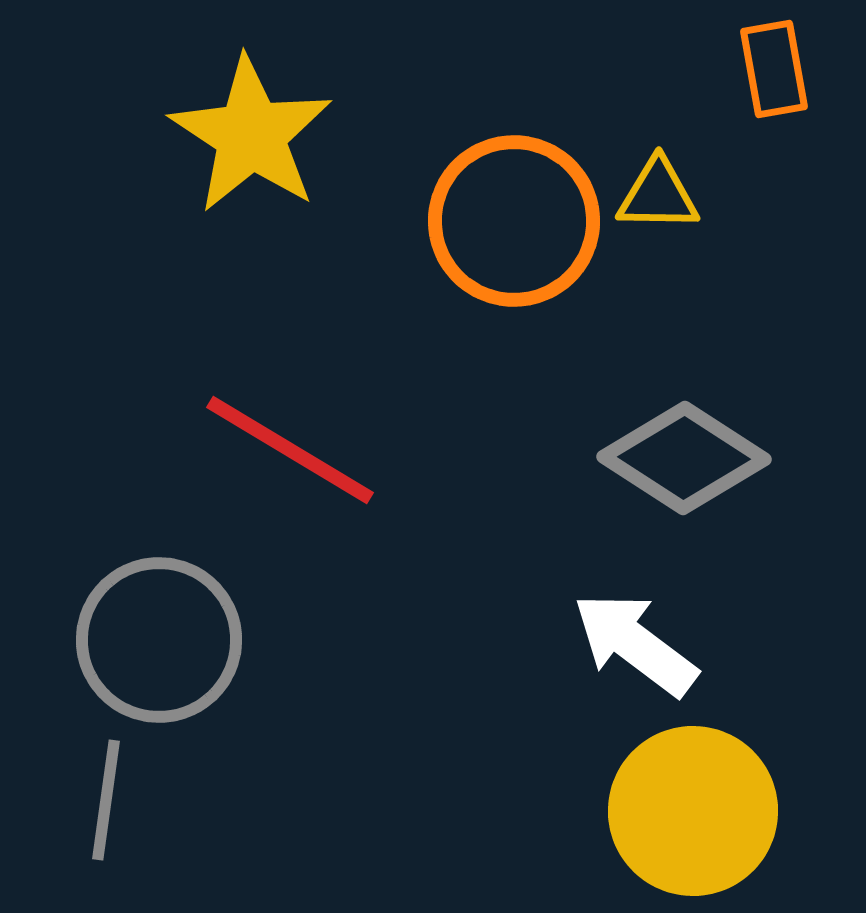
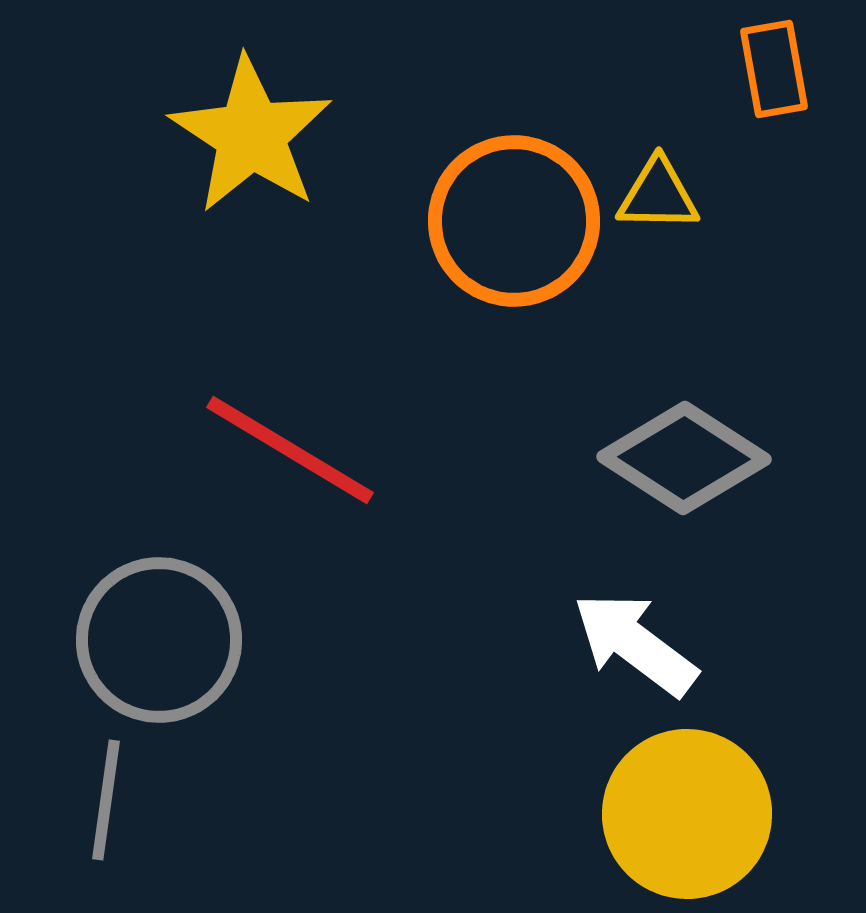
yellow circle: moved 6 px left, 3 px down
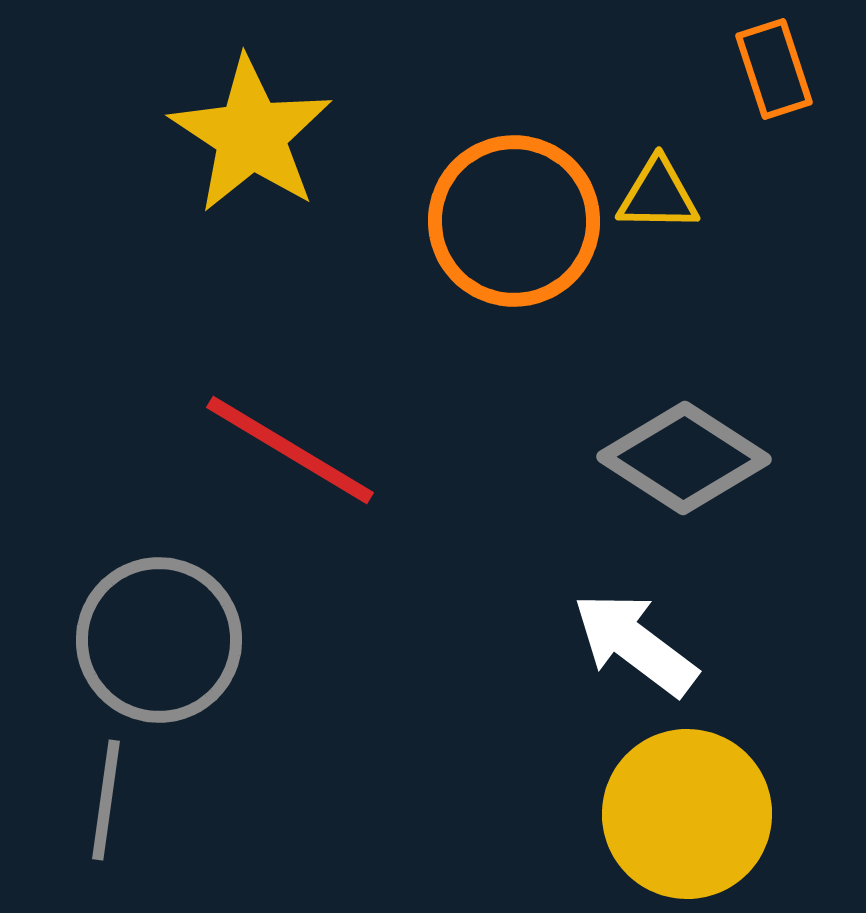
orange rectangle: rotated 8 degrees counterclockwise
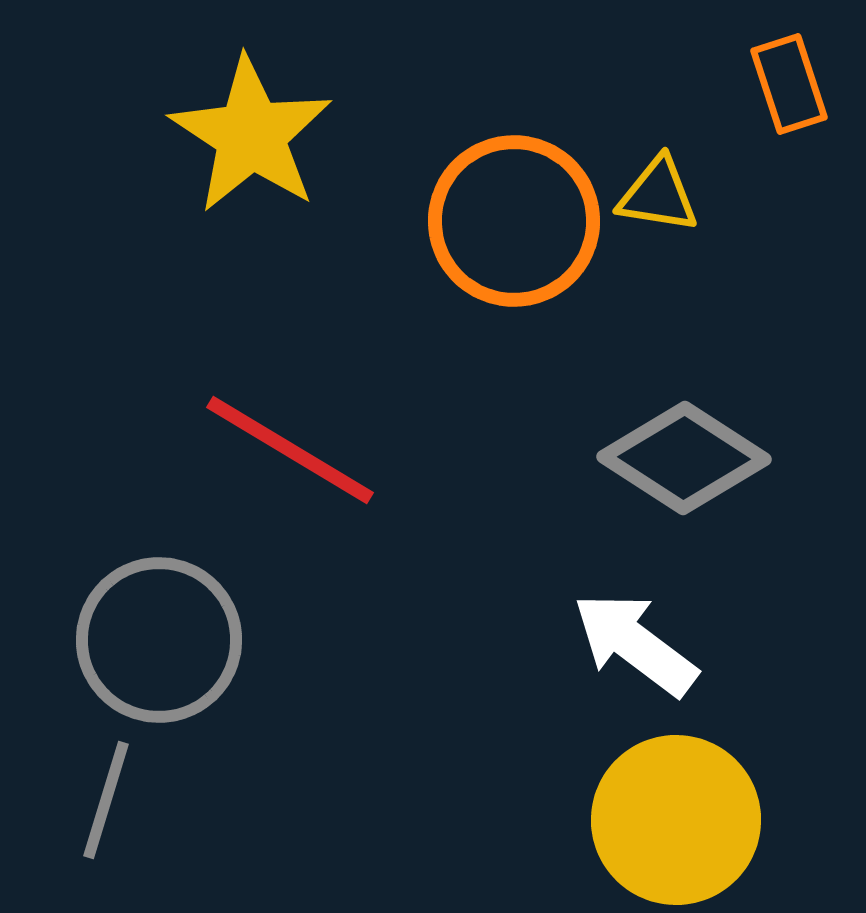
orange rectangle: moved 15 px right, 15 px down
yellow triangle: rotated 8 degrees clockwise
gray line: rotated 9 degrees clockwise
yellow circle: moved 11 px left, 6 px down
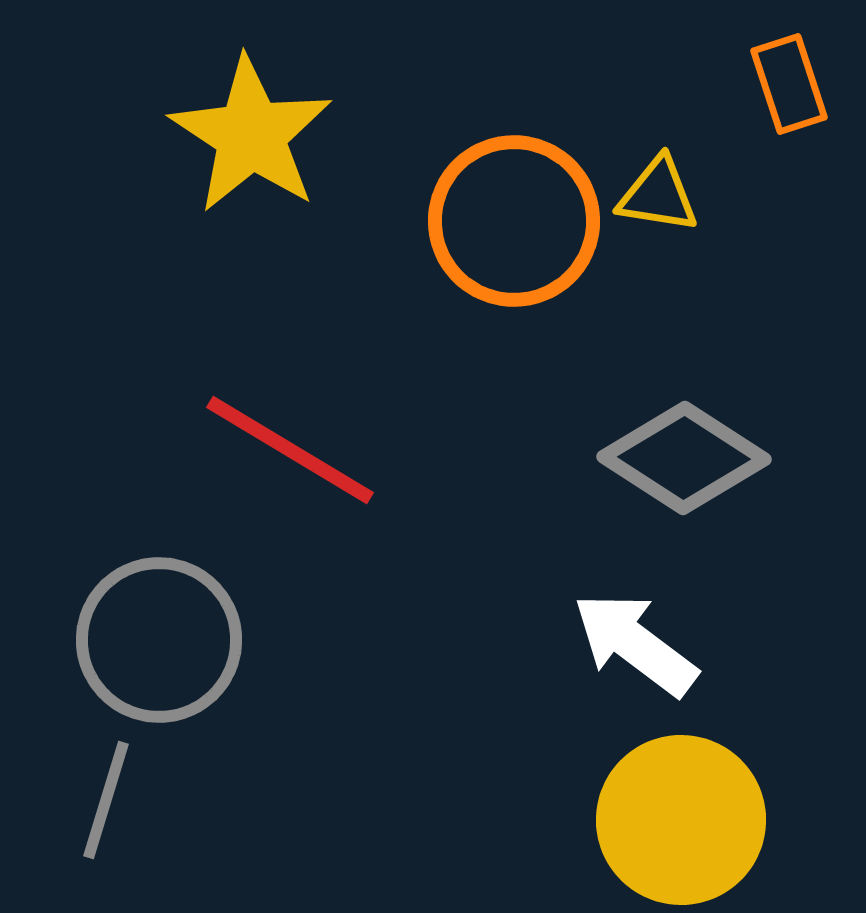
yellow circle: moved 5 px right
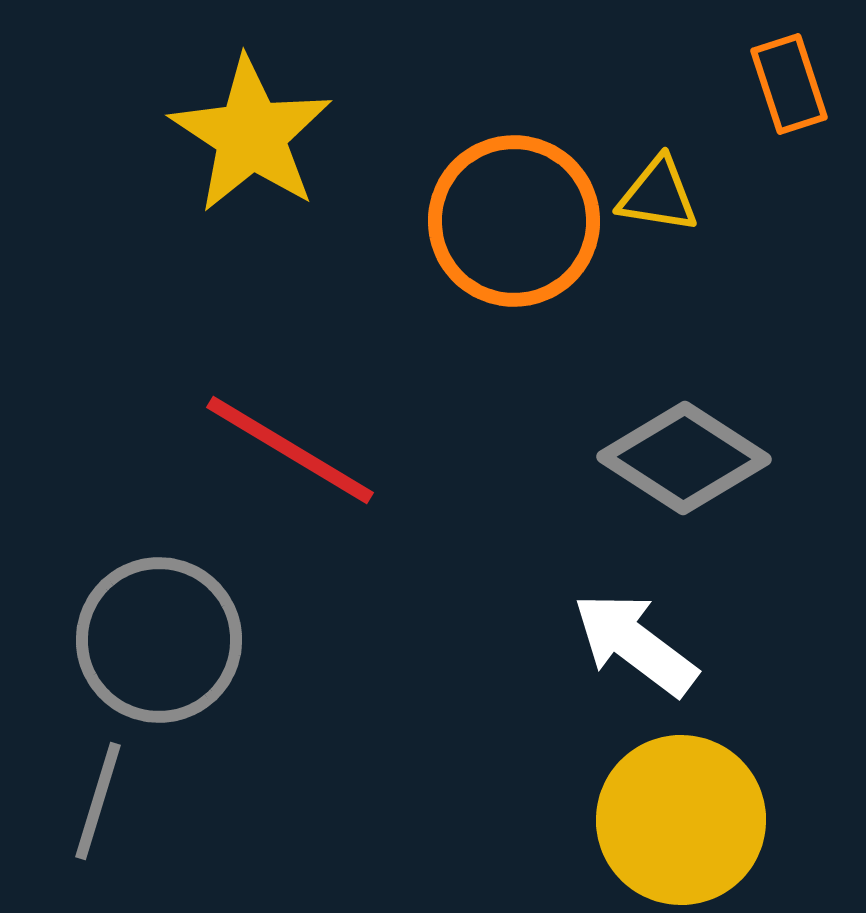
gray line: moved 8 px left, 1 px down
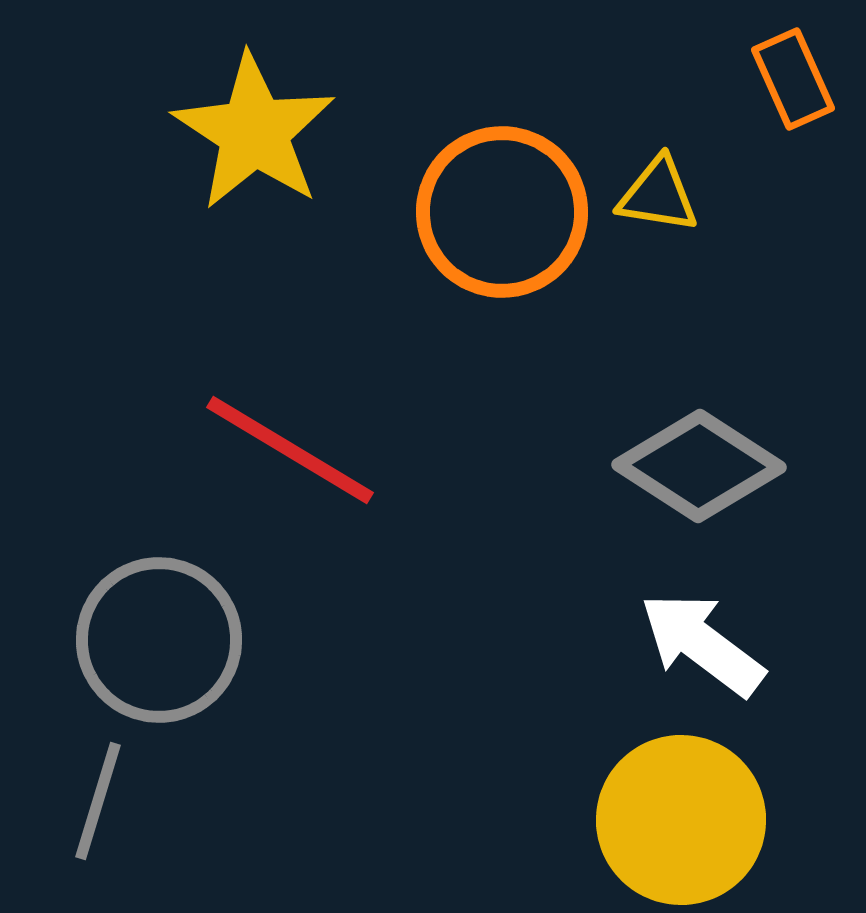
orange rectangle: moved 4 px right, 5 px up; rotated 6 degrees counterclockwise
yellow star: moved 3 px right, 3 px up
orange circle: moved 12 px left, 9 px up
gray diamond: moved 15 px right, 8 px down
white arrow: moved 67 px right
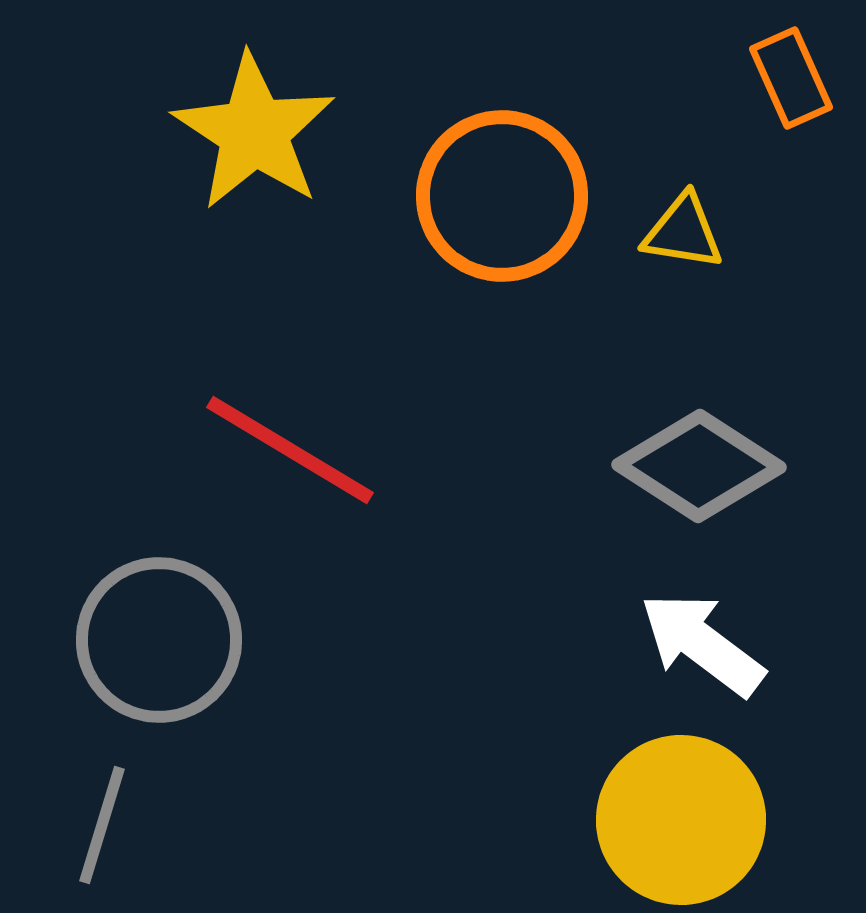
orange rectangle: moved 2 px left, 1 px up
yellow triangle: moved 25 px right, 37 px down
orange circle: moved 16 px up
gray line: moved 4 px right, 24 px down
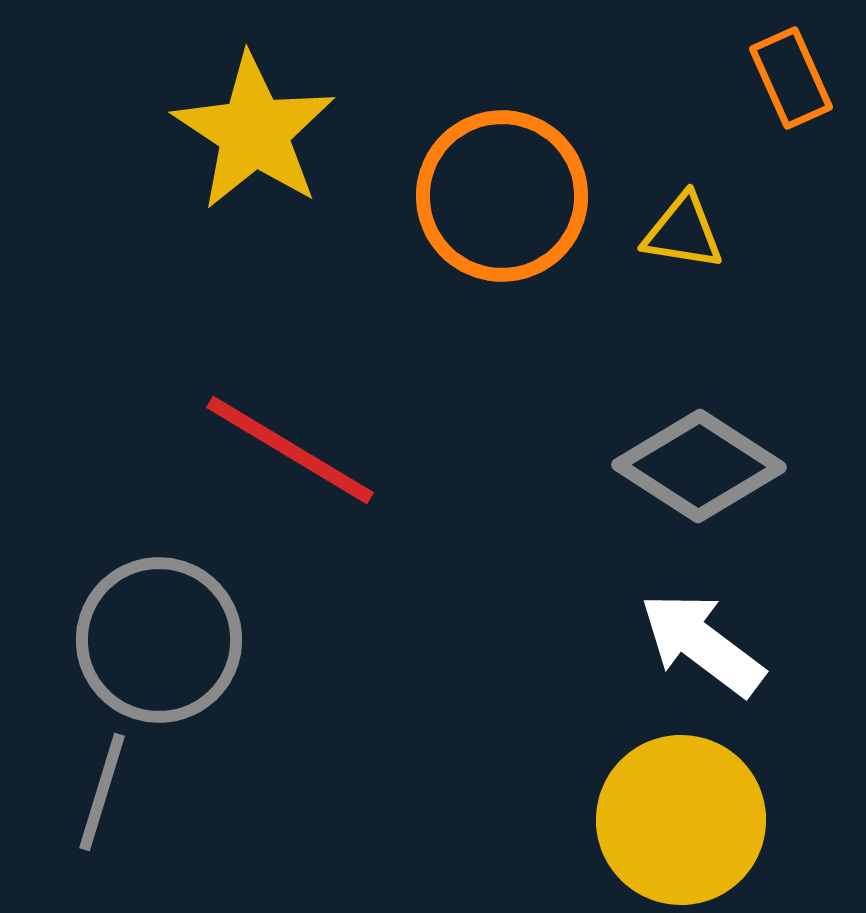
gray line: moved 33 px up
